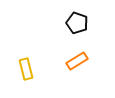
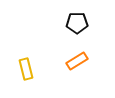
black pentagon: rotated 20 degrees counterclockwise
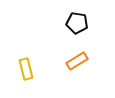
black pentagon: rotated 10 degrees clockwise
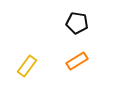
yellow rectangle: moved 1 px right, 3 px up; rotated 50 degrees clockwise
